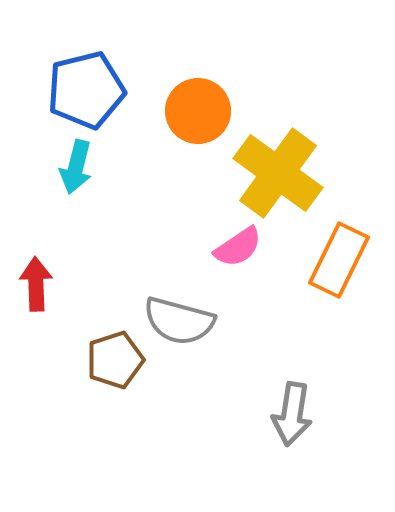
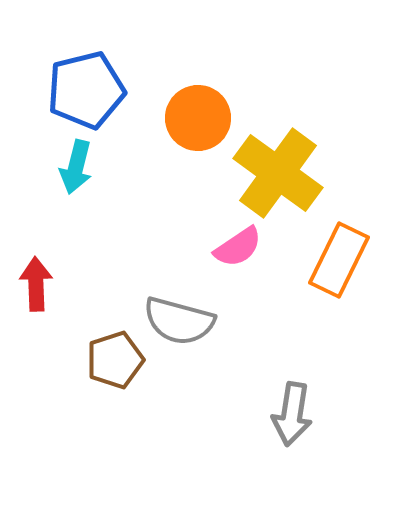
orange circle: moved 7 px down
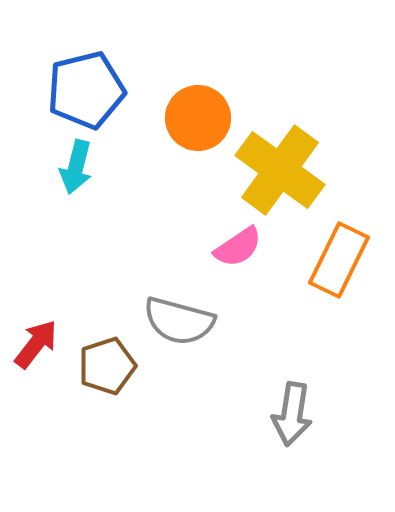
yellow cross: moved 2 px right, 3 px up
red arrow: moved 60 px down; rotated 40 degrees clockwise
brown pentagon: moved 8 px left, 6 px down
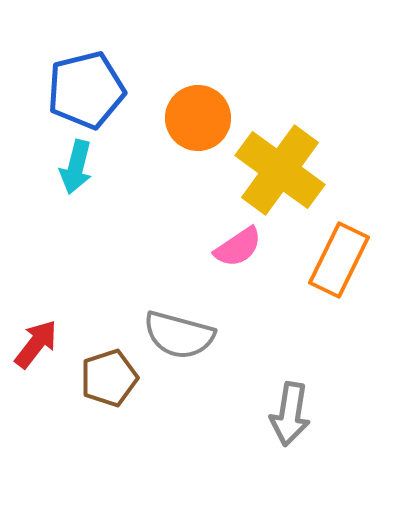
gray semicircle: moved 14 px down
brown pentagon: moved 2 px right, 12 px down
gray arrow: moved 2 px left
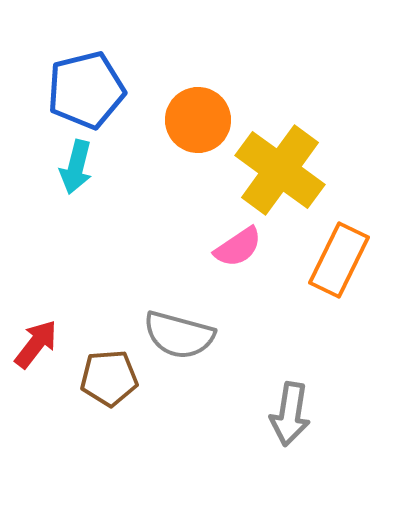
orange circle: moved 2 px down
brown pentagon: rotated 14 degrees clockwise
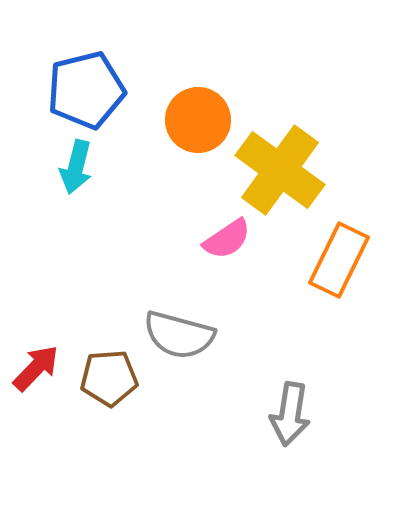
pink semicircle: moved 11 px left, 8 px up
red arrow: moved 24 px down; rotated 6 degrees clockwise
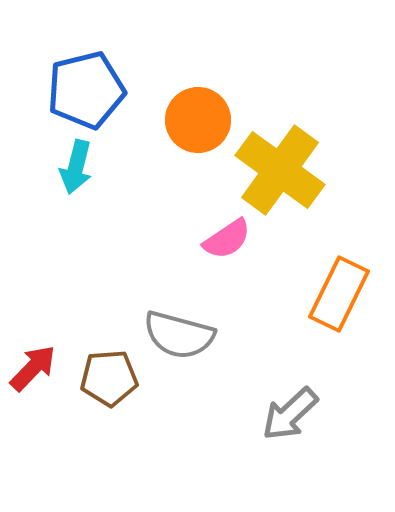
orange rectangle: moved 34 px down
red arrow: moved 3 px left
gray arrow: rotated 38 degrees clockwise
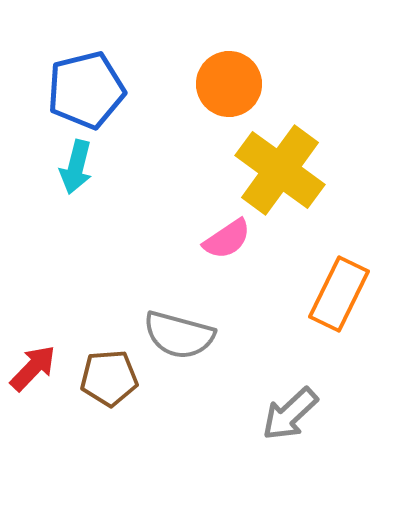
orange circle: moved 31 px right, 36 px up
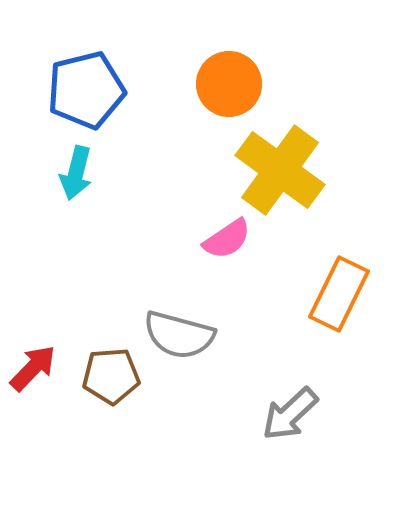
cyan arrow: moved 6 px down
brown pentagon: moved 2 px right, 2 px up
